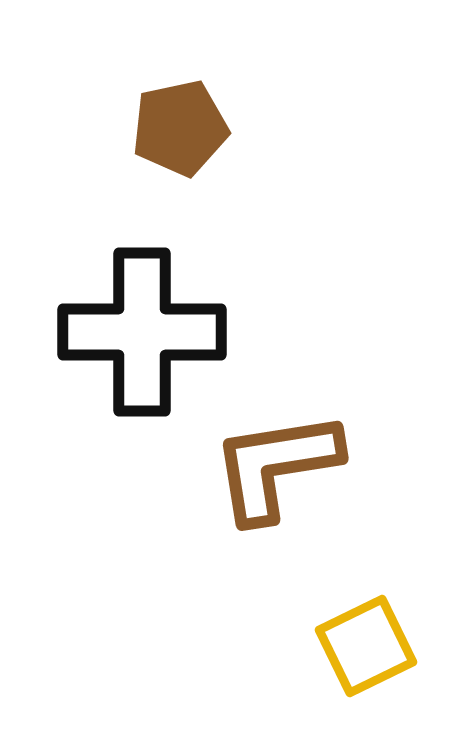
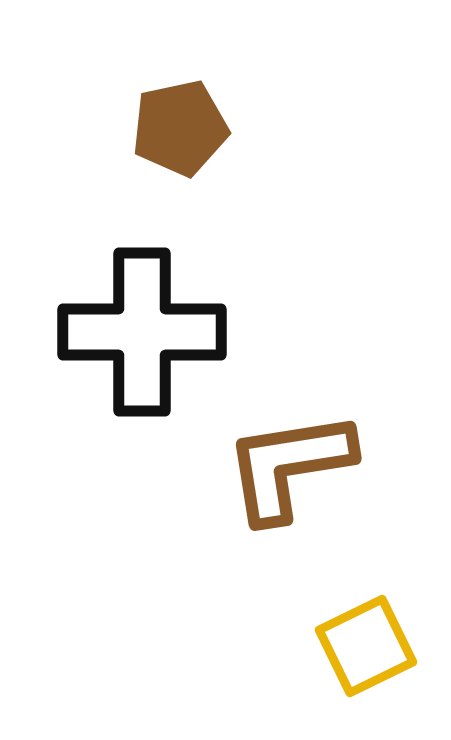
brown L-shape: moved 13 px right
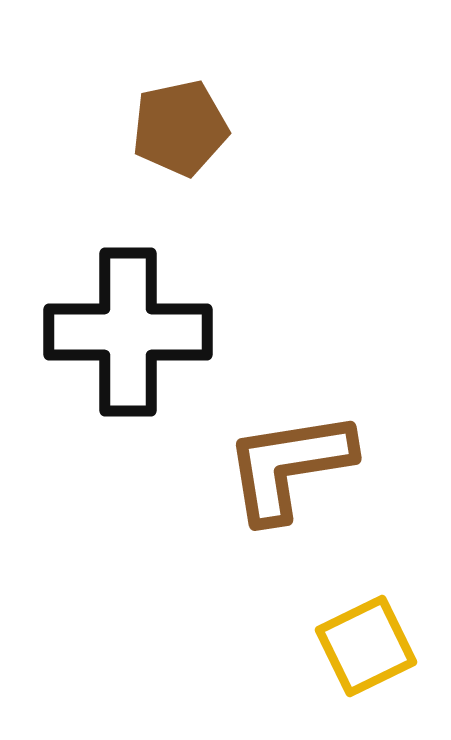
black cross: moved 14 px left
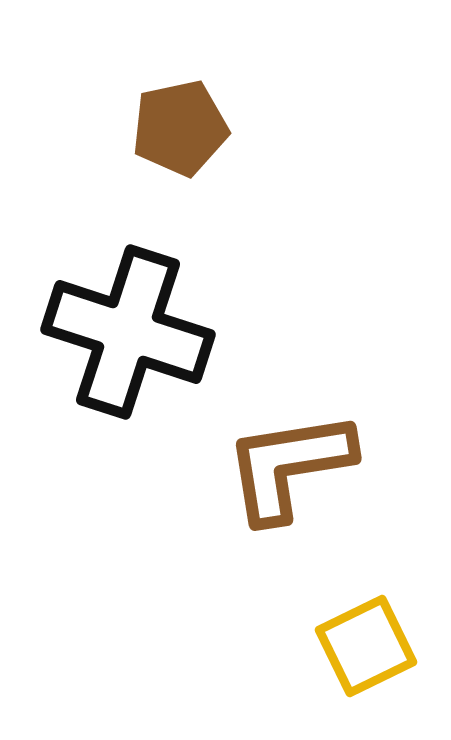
black cross: rotated 18 degrees clockwise
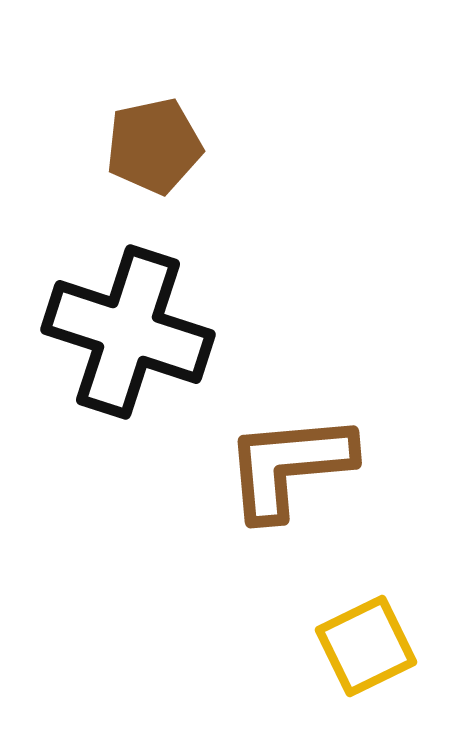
brown pentagon: moved 26 px left, 18 px down
brown L-shape: rotated 4 degrees clockwise
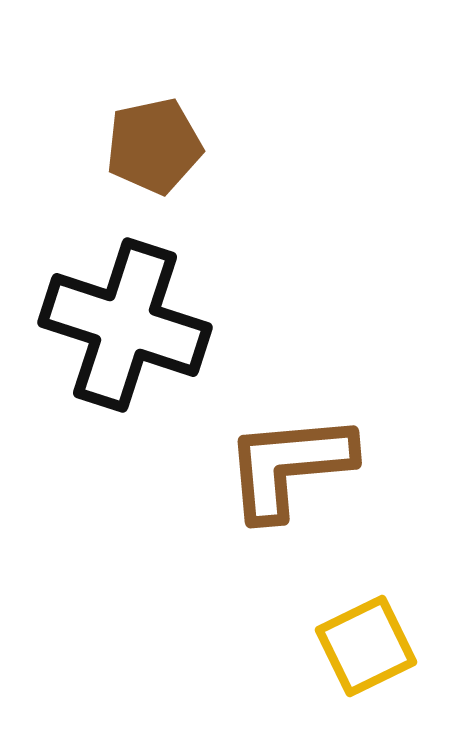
black cross: moved 3 px left, 7 px up
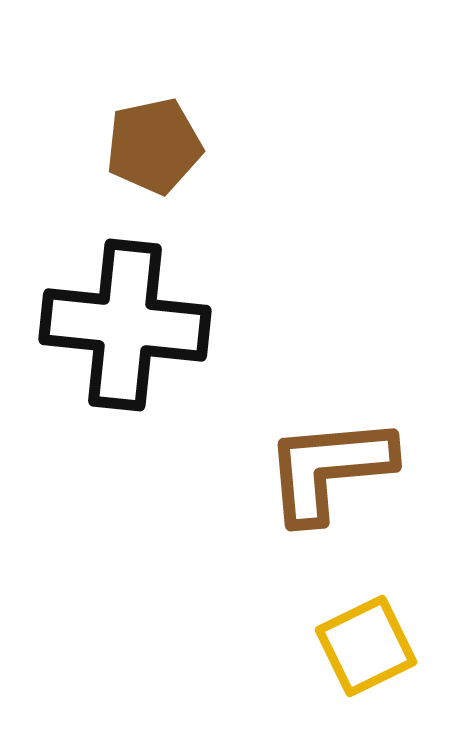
black cross: rotated 12 degrees counterclockwise
brown L-shape: moved 40 px right, 3 px down
